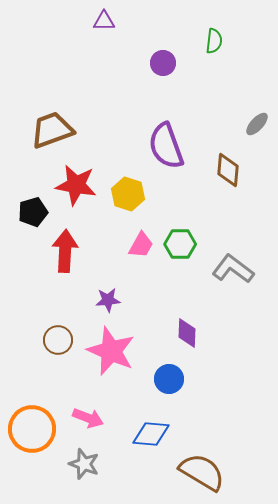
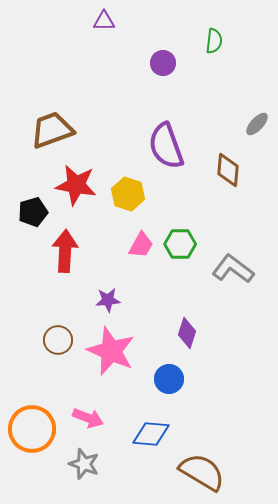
purple diamond: rotated 16 degrees clockwise
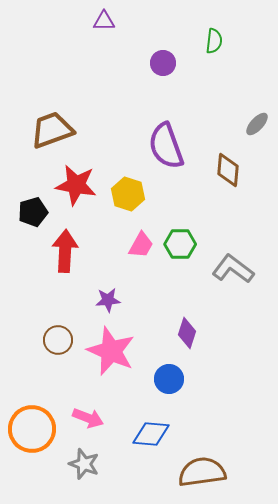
brown semicircle: rotated 39 degrees counterclockwise
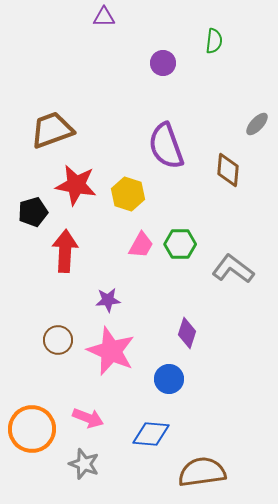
purple triangle: moved 4 px up
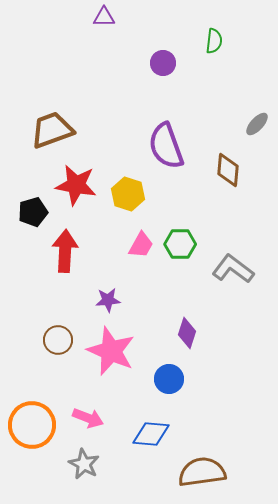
orange circle: moved 4 px up
gray star: rotated 8 degrees clockwise
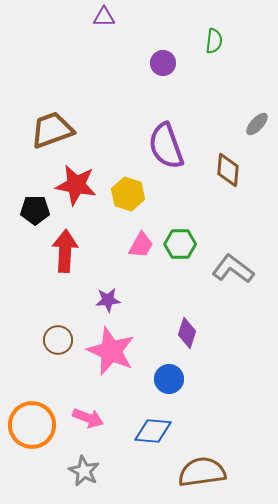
black pentagon: moved 2 px right, 2 px up; rotated 16 degrees clockwise
blue diamond: moved 2 px right, 3 px up
gray star: moved 7 px down
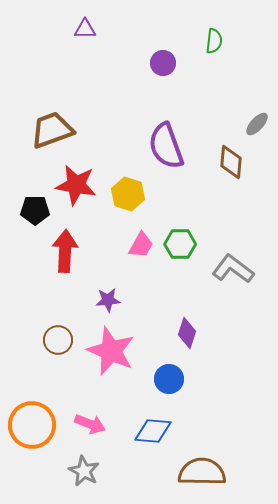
purple triangle: moved 19 px left, 12 px down
brown diamond: moved 3 px right, 8 px up
pink arrow: moved 2 px right, 6 px down
brown semicircle: rotated 9 degrees clockwise
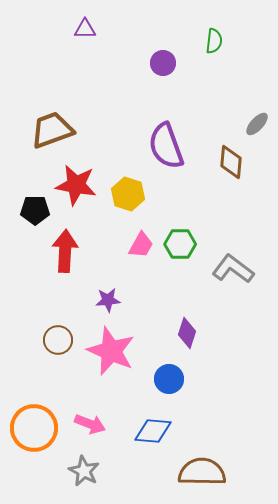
orange circle: moved 2 px right, 3 px down
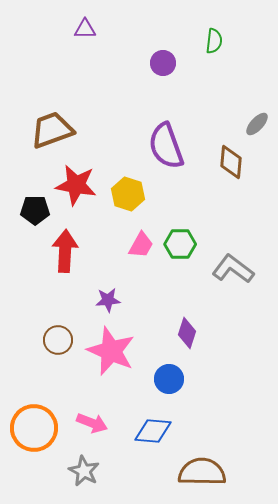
pink arrow: moved 2 px right, 1 px up
